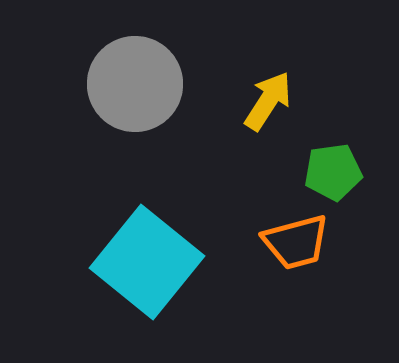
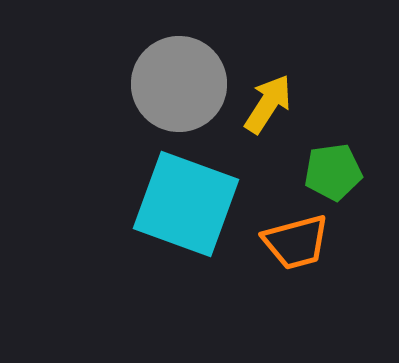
gray circle: moved 44 px right
yellow arrow: moved 3 px down
cyan square: moved 39 px right, 58 px up; rotated 19 degrees counterclockwise
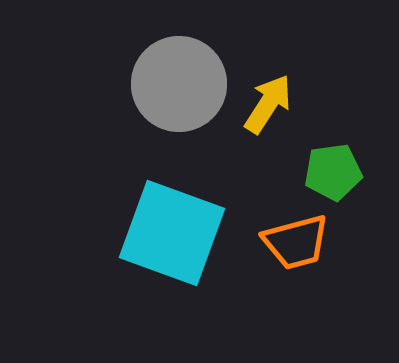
cyan square: moved 14 px left, 29 px down
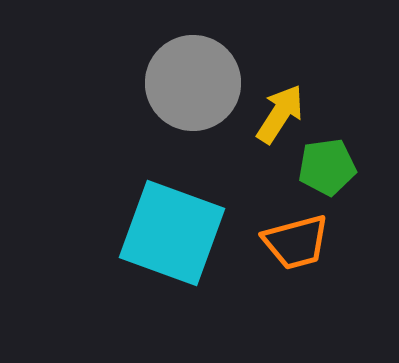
gray circle: moved 14 px right, 1 px up
yellow arrow: moved 12 px right, 10 px down
green pentagon: moved 6 px left, 5 px up
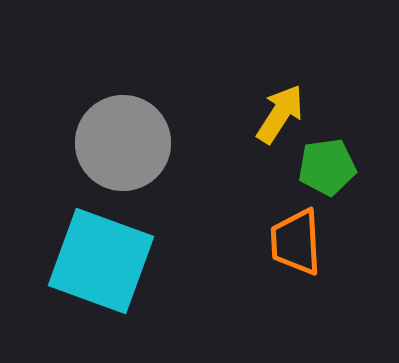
gray circle: moved 70 px left, 60 px down
cyan square: moved 71 px left, 28 px down
orange trapezoid: rotated 102 degrees clockwise
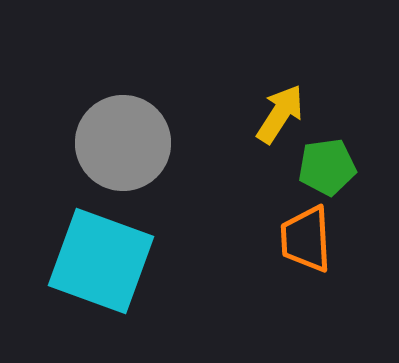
orange trapezoid: moved 10 px right, 3 px up
